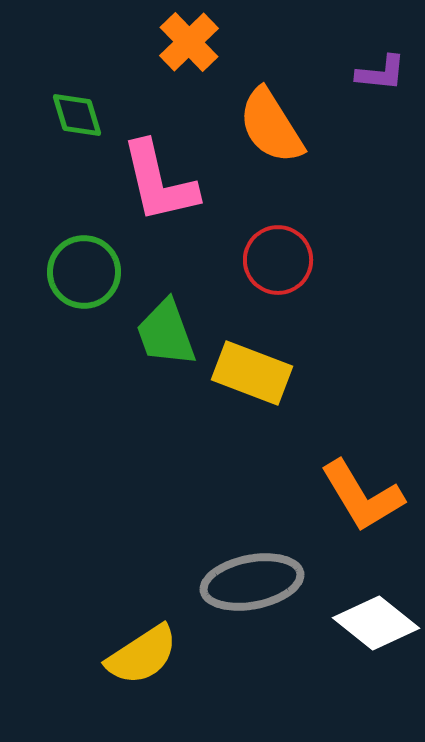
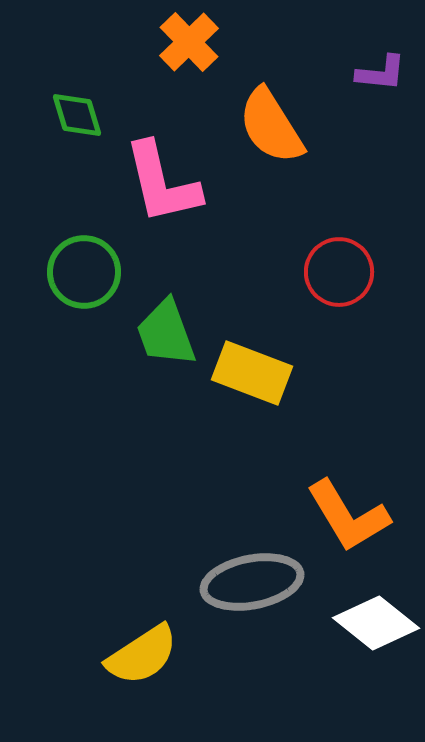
pink L-shape: moved 3 px right, 1 px down
red circle: moved 61 px right, 12 px down
orange L-shape: moved 14 px left, 20 px down
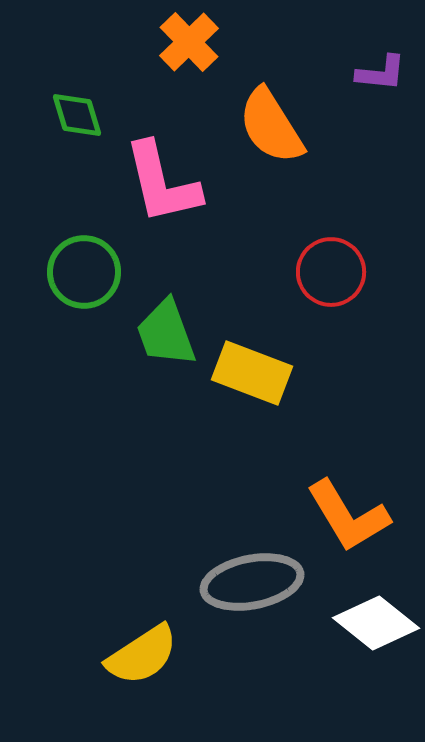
red circle: moved 8 px left
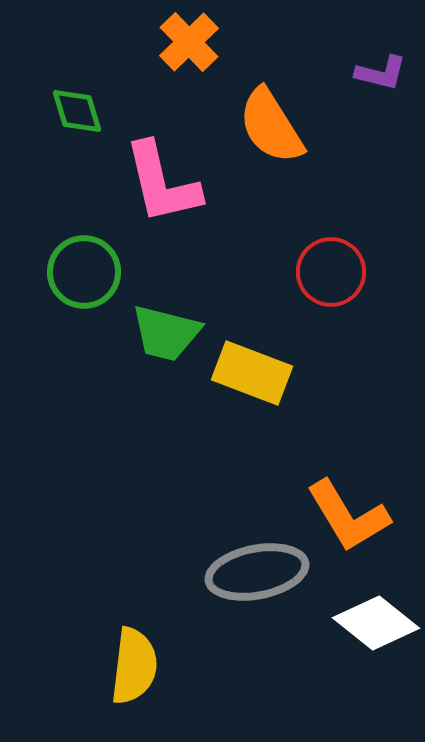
purple L-shape: rotated 8 degrees clockwise
green diamond: moved 4 px up
green trapezoid: rotated 56 degrees counterclockwise
gray ellipse: moved 5 px right, 10 px up
yellow semicircle: moved 8 px left, 11 px down; rotated 50 degrees counterclockwise
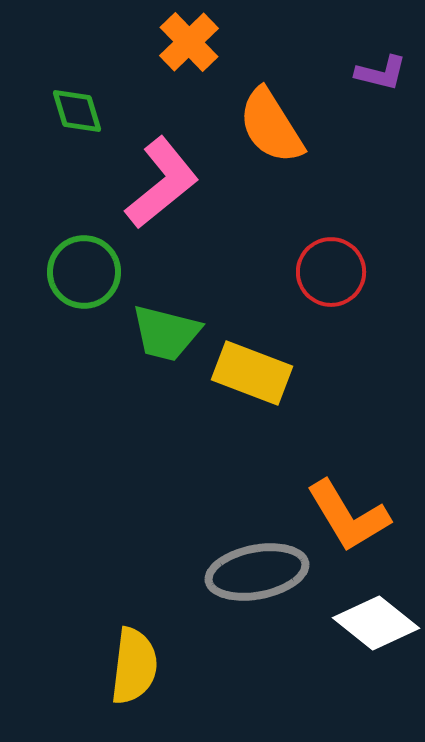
pink L-shape: rotated 116 degrees counterclockwise
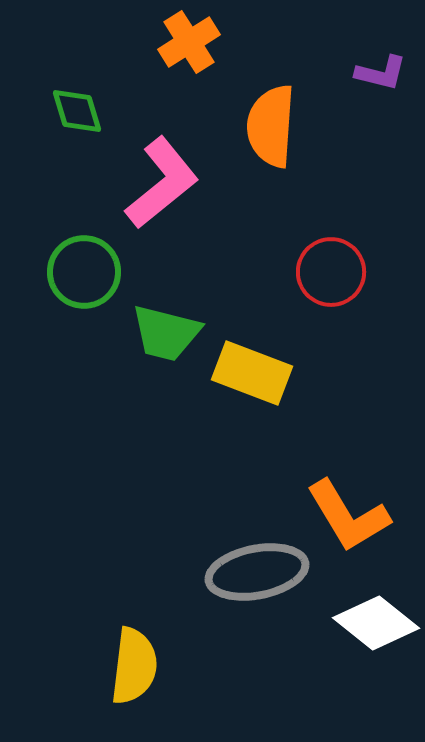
orange cross: rotated 12 degrees clockwise
orange semicircle: rotated 36 degrees clockwise
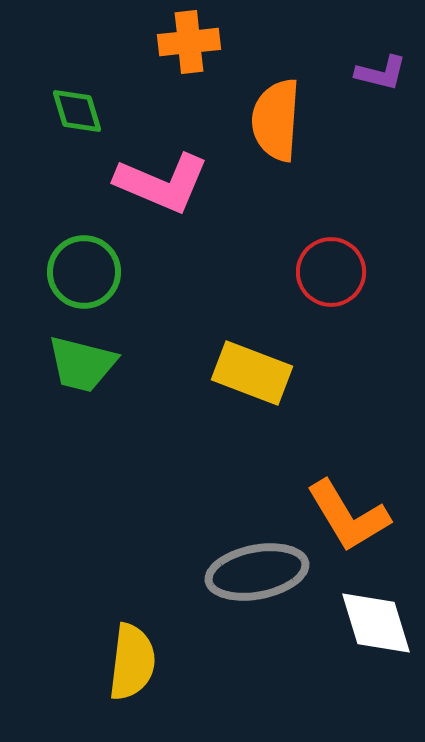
orange cross: rotated 26 degrees clockwise
orange semicircle: moved 5 px right, 6 px up
pink L-shape: rotated 62 degrees clockwise
green trapezoid: moved 84 px left, 31 px down
white diamond: rotated 34 degrees clockwise
yellow semicircle: moved 2 px left, 4 px up
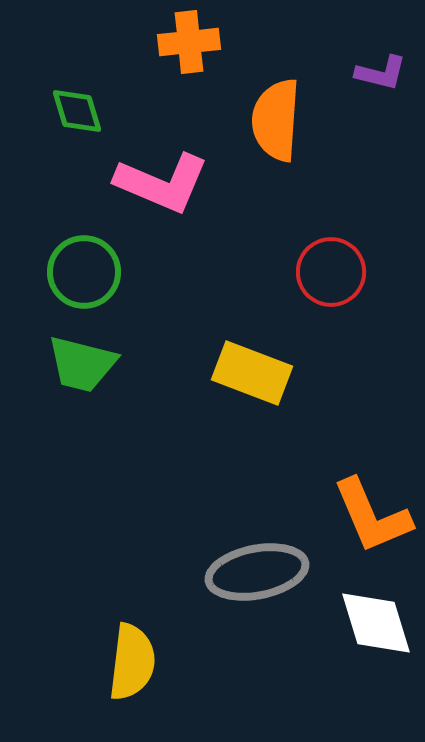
orange L-shape: moved 24 px right; rotated 8 degrees clockwise
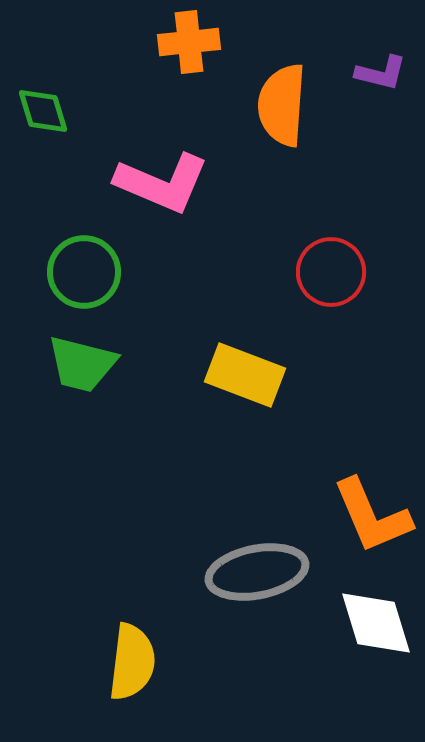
green diamond: moved 34 px left
orange semicircle: moved 6 px right, 15 px up
yellow rectangle: moved 7 px left, 2 px down
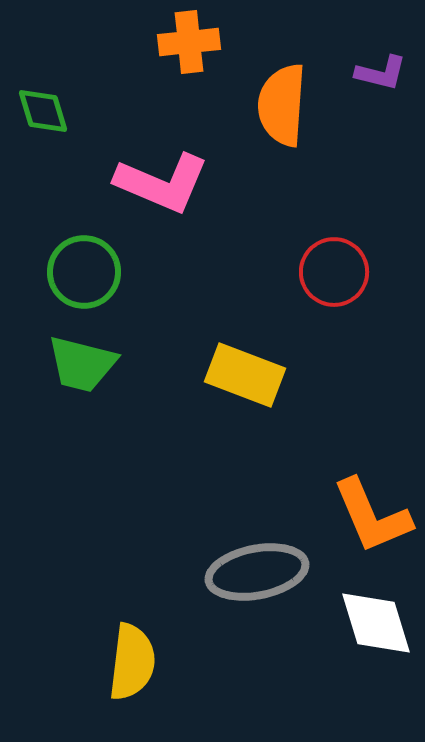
red circle: moved 3 px right
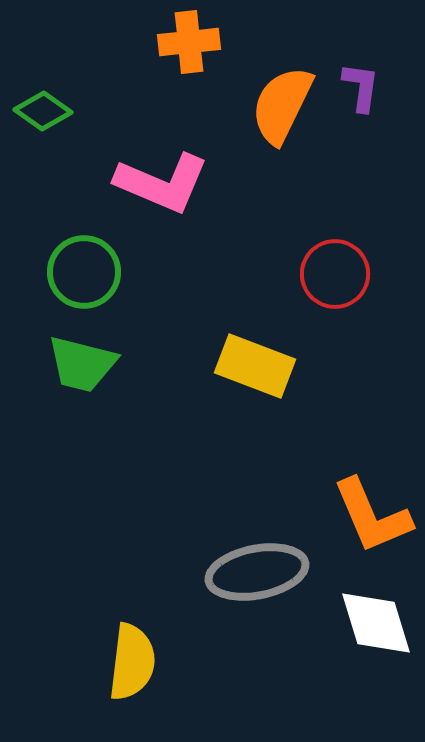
purple L-shape: moved 20 px left, 14 px down; rotated 96 degrees counterclockwise
orange semicircle: rotated 22 degrees clockwise
green diamond: rotated 38 degrees counterclockwise
red circle: moved 1 px right, 2 px down
yellow rectangle: moved 10 px right, 9 px up
